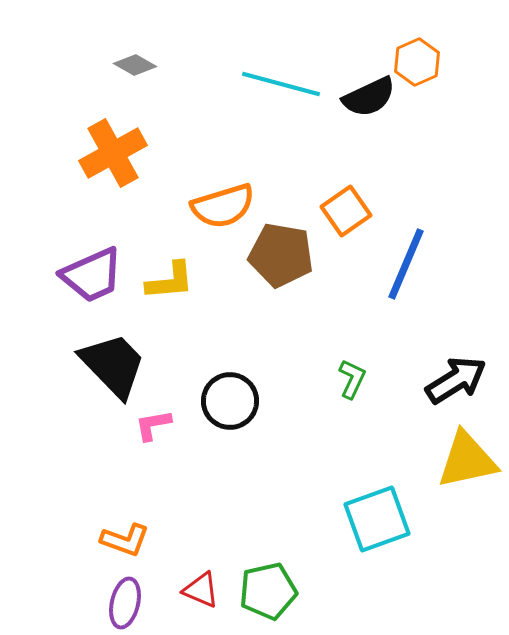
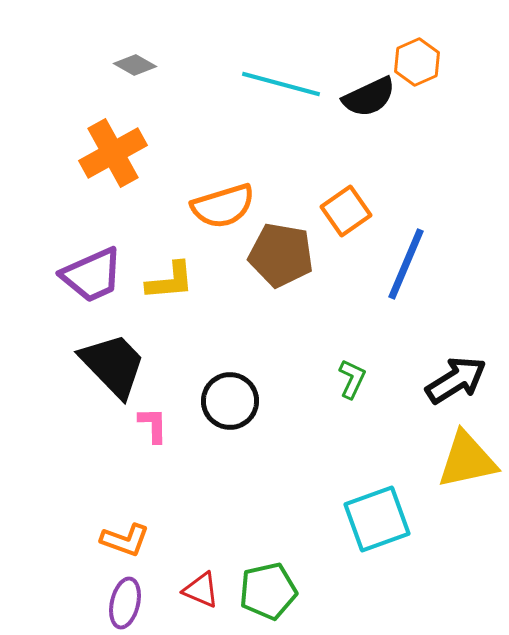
pink L-shape: rotated 99 degrees clockwise
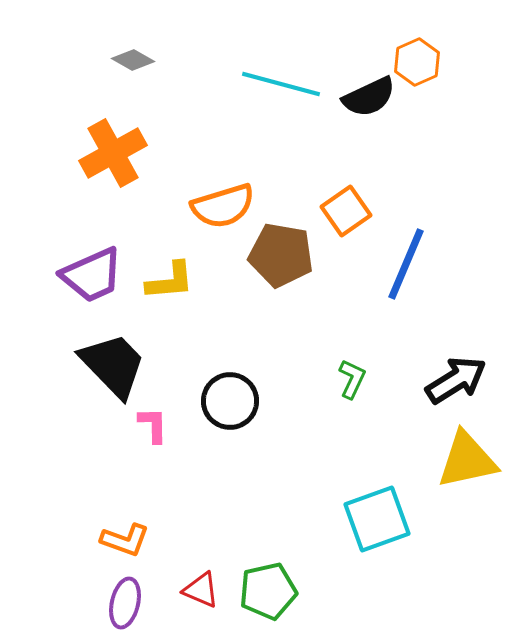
gray diamond: moved 2 px left, 5 px up
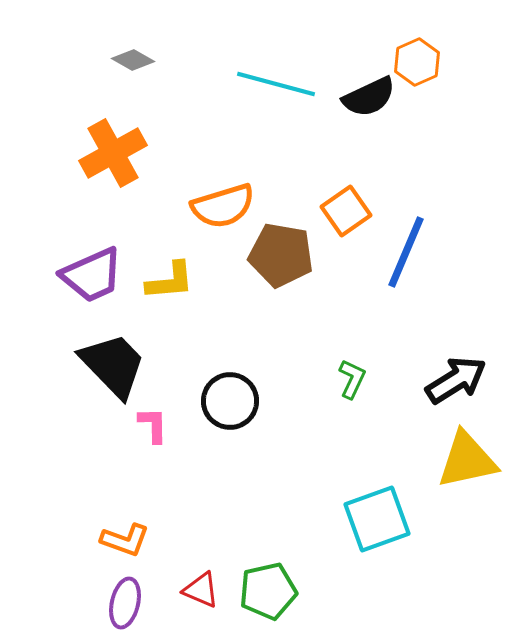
cyan line: moved 5 px left
blue line: moved 12 px up
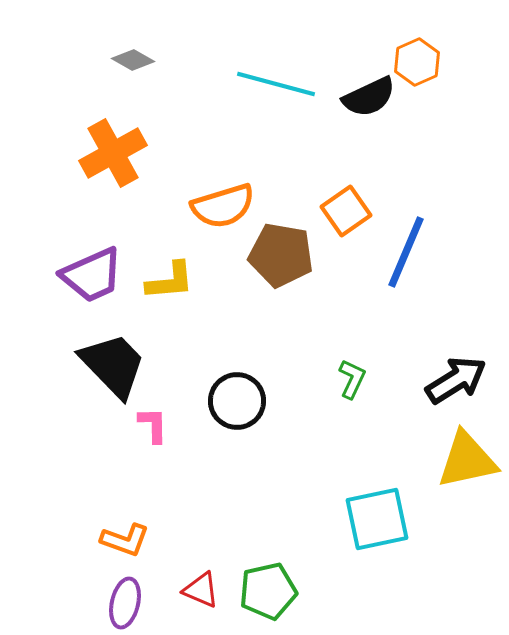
black circle: moved 7 px right
cyan square: rotated 8 degrees clockwise
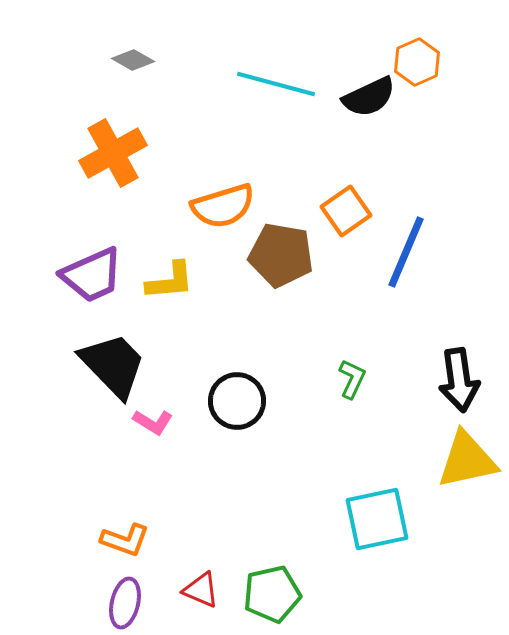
black arrow: moved 3 px right; rotated 114 degrees clockwise
pink L-shape: moved 3 px up; rotated 123 degrees clockwise
green pentagon: moved 4 px right, 3 px down
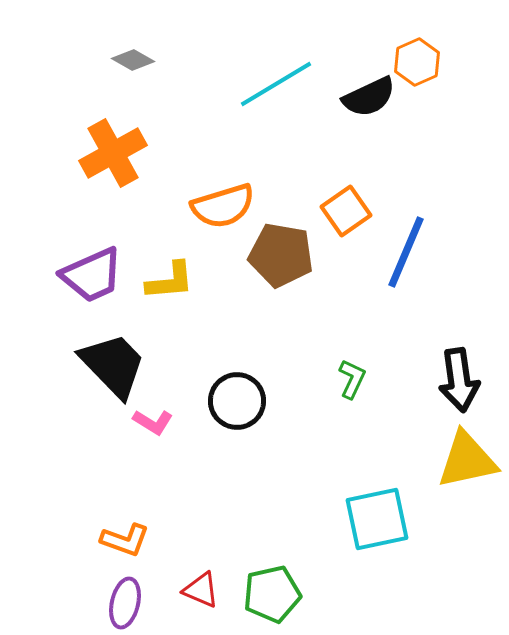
cyan line: rotated 46 degrees counterclockwise
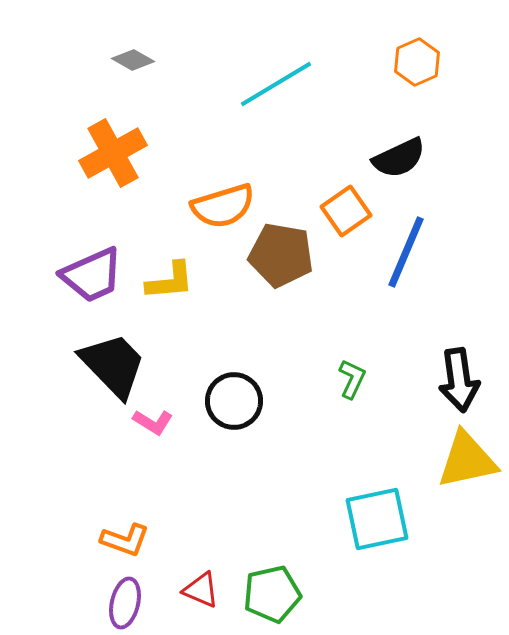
black semicircle: moved 30 px right, 61 px down
black circle: moved 3 px left
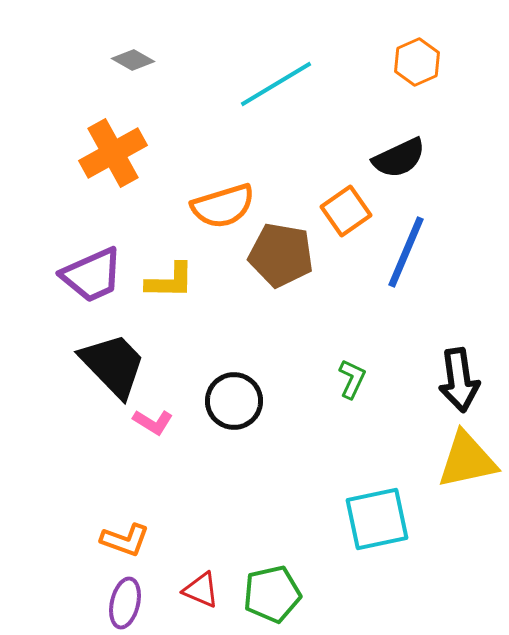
yellow L-shape: rotated 6 degrees clockwise
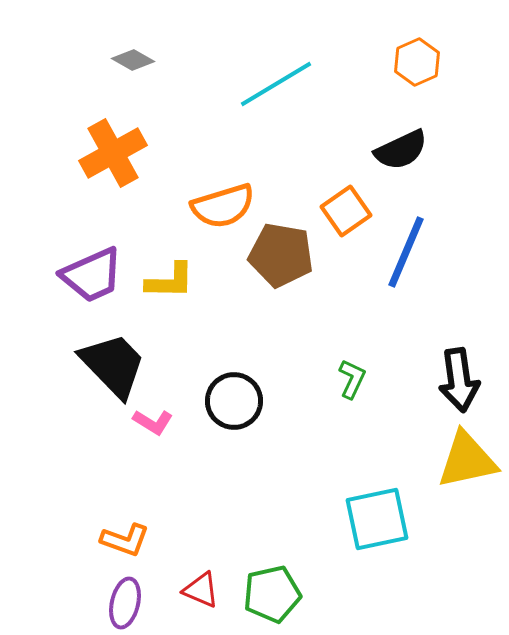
black semicircle: moved 2 px right, 8 px up
